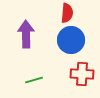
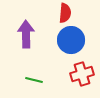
red semicircle: moved 2 px left
red cross: rotated 20 degrees counterclockwise
green line: rotated 30 degrees clockwise
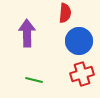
purple arrow: moved 1 px right, 1 px up
blue circle: moved 8 px right, 1 px down
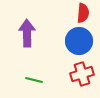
red semicircle: moved 18 px right
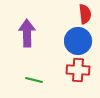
red semicircle: moved 2 px right, 1 px down; rotated 12 degrees counterclockwise
blue circle: moved 1 px left
red cross: moved 4 px left, 4 px up; rotated 20 degrees clockwise
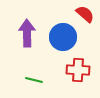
red semicircle: rotated 42 degrees counterclockwise
blue circle: moved 15 px left, 4 px up
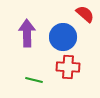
red cross: moved 10 px left, 3 px up
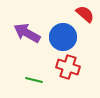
purple arrow: rotated 60 degrees counterclockwise
red cross: rotated 15 degrees clockwise
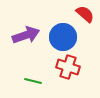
purple arrow: moved 1 px left, 2 px down; rotated 132 degrees clockwise
green line: moved 1 px left, 1 px down
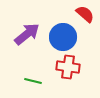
purple arrow: moved 1 px right, 1 px up; rotated 20 degrees counterclockwise
red cross: rotated 10 degrees counterclockwise
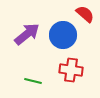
blue circle: moved 2 px up
red cross: moved 3 px right, 3 px down
